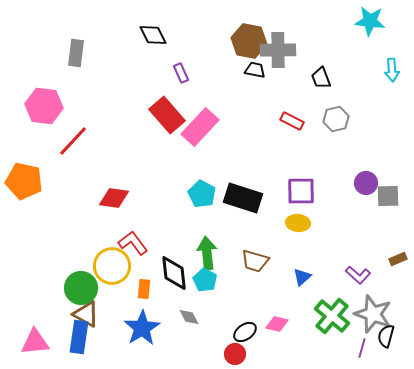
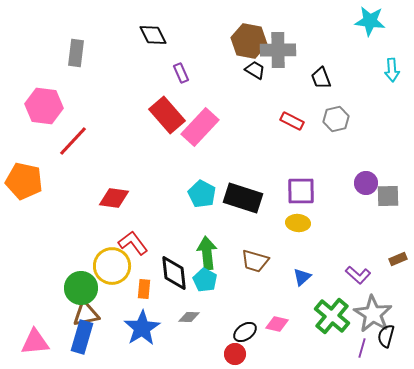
black trapezoid at (255, 70): rotated 20 degrees clockwise
brown triangle at (86, 314): rotated 40 degrees counterclockwise
gray star at (373, 314): rotated 12 degrees clockwise
gray diamond at (189, 317): rotated 60 degrees counterclockwise
blue rectangle at (79, 337): moved 3 px right; rotated 8 degrees clockwise
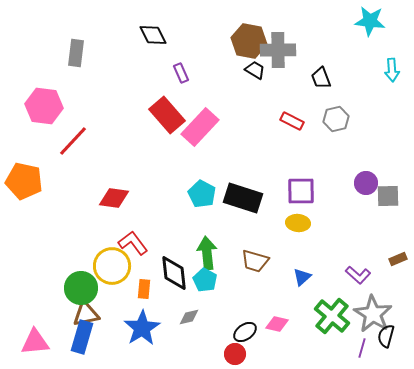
gray diamond at (189, 317): rotated 15 degrees counterclockwise
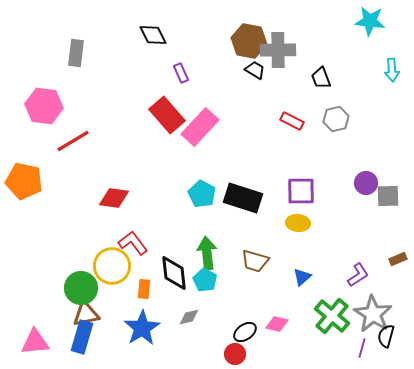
red line at (73, 141): rotated 16 degrees clockwise
purple L-shape at (358, 275): rotated 75 degrees counterclockwise
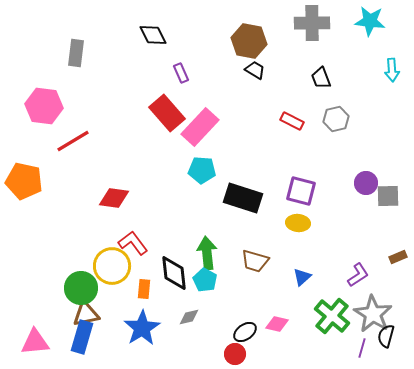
gray cross at (278, 50): moved 34 px right, 27 px up
red rectangle at (167, 115): moved 2 px up
purple square at (301, 191): rotated 16 degrees clockwise
cyan pentagon at (202, 194): moved 24 px up; rotated 24 degrees counterclockwise
brown rectangle at (398, 259): moved 2 px up
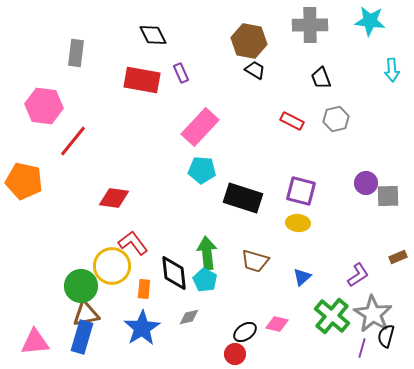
gray cross at (312, 23): moved 2 px left, 2 px down
red rectangle at (167, 113): moved 25 px left, 33 px up; rotated 39 degrees counterclockwise
red line at (73, 141): rotated 20 degrees counterclockwise
green circle at (81, 288): moved 2 px up
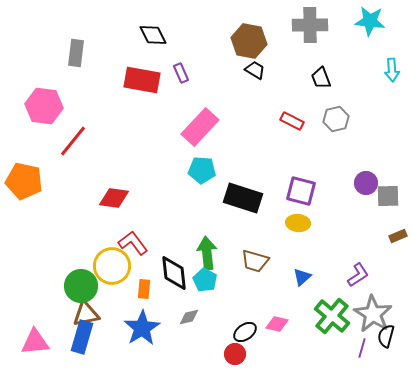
brown rectangle at (398, 257): moved 21 px up
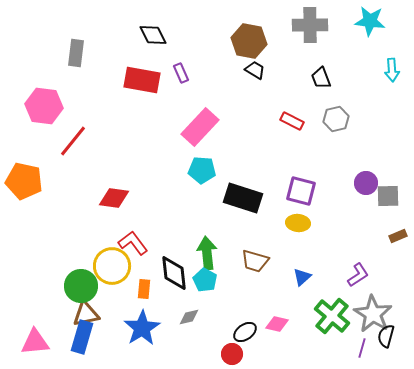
red circle at (235, 354): moved 3 px left
